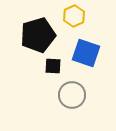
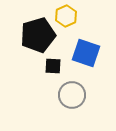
yellow hexagon: moved 8 px left
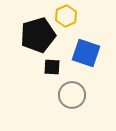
black square: moved 1 px left, 1 px down
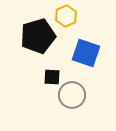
black pentagon: moved 1 px down
black square: moved 10 px down
